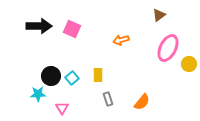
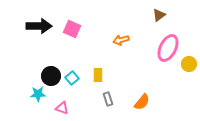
pink triangle: rotated 40 degrees counterclockwise
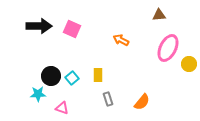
brown triangle: rotated 32 degrees clockwise
orange arrow: rotated 42 degrees clockwise
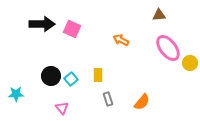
black arrow: moved 3 px right, 2 px up
pink ellipse: rotated 64 degrees counterclockwise
yellow circle: moved 1 px right, 1 px up
cyan square: moved 1 px left, 1 px down
cyan star: moved 22 px left
pink triangle: rotated 32 degrees clockwise
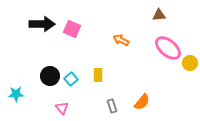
pink ellipse: rotated 12 degrees counterclockwise
black circle: moved 1 px left
gray rectangle: moved 4 px right, 7 px down
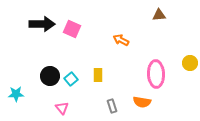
pink ellipse: moved 12 px left, 26 px down; rotated 48 degrees clockwise
orange semicircle: rotated 60 degrees clockwise
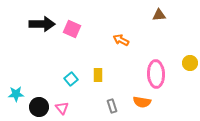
black circle: moved 11 px left, 31 px down
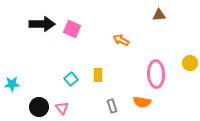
cyan star: moved 4 px left, 10 px up
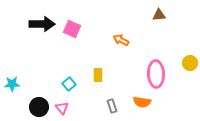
cyan square: moved 2 px left, 5 px down
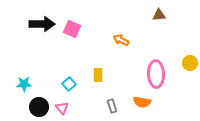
cyan star: moved 12 px right
